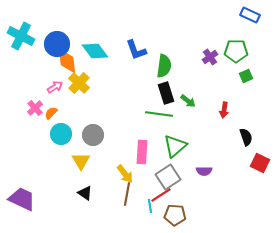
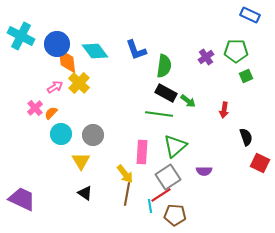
purple cross: moved 4 px left
black rectangle: rotated 45 degrees counterclockwise
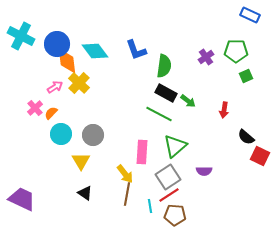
green line: rotated 20 degrees clockwise
black semicircle: rotated 150 degrees clockwise
red square: moved 7 px up
red line: moved 8 px right
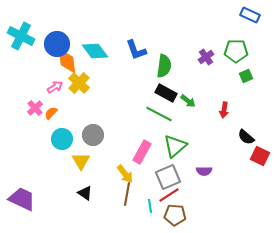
cyan circle: moved 1 px right, 5 px down
pink rectangle: rotated 25 degrees clockwise
gray square: rotated 10 degrees clockwise
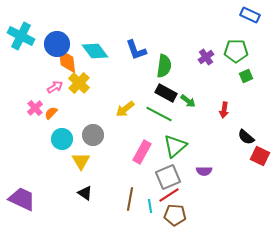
yellow arrow: moved 65 px up; rotated 90 degrees clockwise
brown line: moved 3 px right, 5 px down
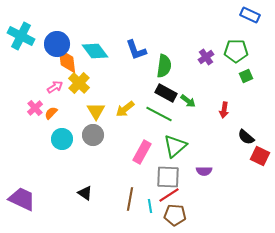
yellow triangle: moved 15 px right, 50 px up
gray square: rotated 25 degrees clockwise
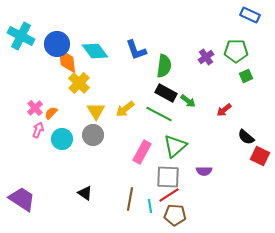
pink arrow: moved 17 px left, 43 px down; rotated 35 degrees counterclockwise
red arrow: rotated 42 degrees clockwise
purple trapezoid: rotated 8 degrees clockwise
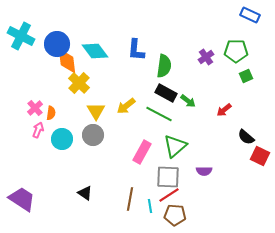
blue L-shape: rotated 25 degrees clockwise
yellow arrow: moved 1 px right, 3 px up
orange semicircle: rotated 144 degrees clockwise
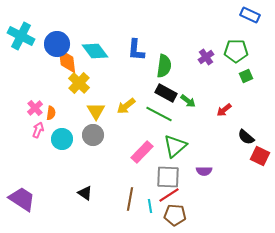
pink rectangle: rotated 15 degrees clockwise
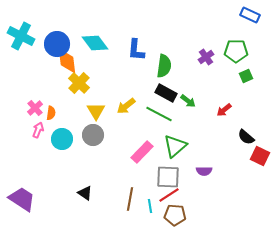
cyan diamond: moved 8 px up
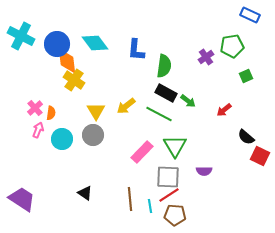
green pentagon: moved 4 px left, 5 px up; rotated 10 degrees counterclockwise
yellow cross: moved 5 px left, 3 px up; rotated 10 degrees counterclockwise
green triangle: rotated 20 degrees counterclockwise
brown line: rotated 15 degrees counterclockwise
